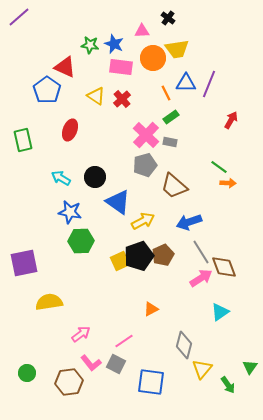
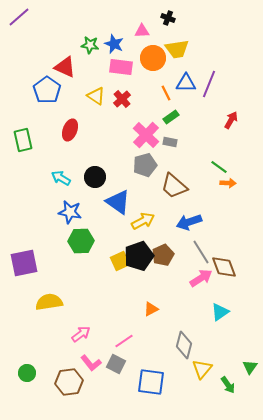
black cross at (168, 18): rotated 16 degrees counterclockwise
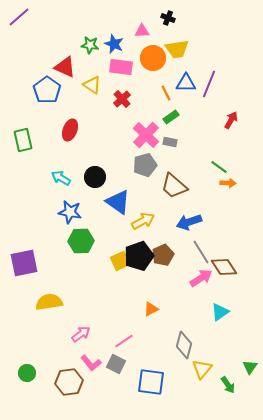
yellow triangle at (96, 96): moved 4 px left, 11 px up
brown diamond at (224, 267): rotated 12 degrees counterclockwise
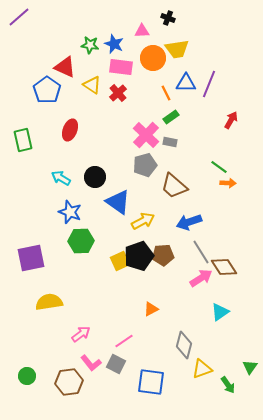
red cross at (122, 99): moved 4 px left, 6 px up
blue star at (70, 212): rotated 10 degrees clockwise
brown pentagon at (163, 255): rotated 20 degrees clockwise
purple square at (24, 263): moved 7 px right, 5 px up
yellow triangle at (202, 369): rotated 30 degrees clockwise
green circle at (27, 373): moved 3 px down
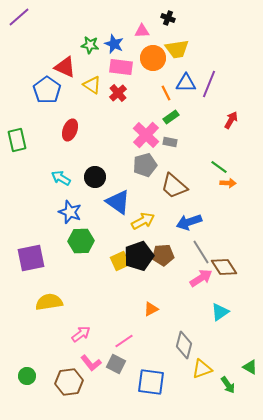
green rectangle at (23, 140): moved 6 px left
green triangle at (250, 367): rotated 35 degrees counterclockwise
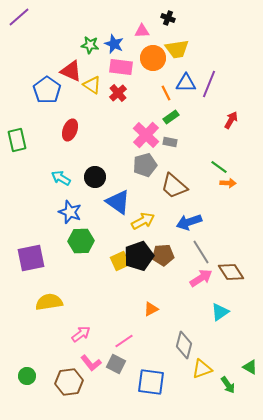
red triangle at (65, 67): moved 6 px right, 4 px down
brown diamond at (224, 267): moved 7 px right, 5 px down
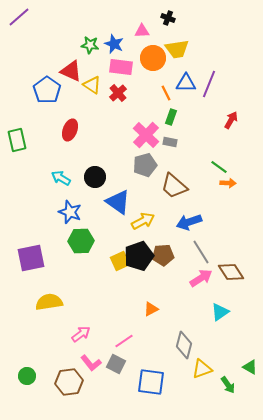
green rectangle at (171, 117): rotated 35 degrees counterclockwise
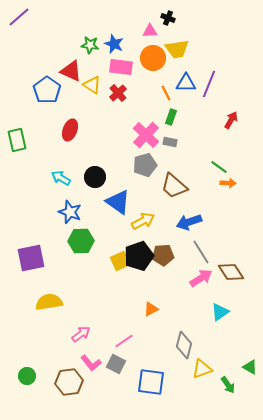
pink triangle at (142, 31): moved 8 px right
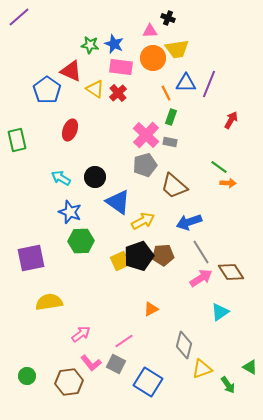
yellow triangle at (92, 85): moved 3 px right, 4 px down
blue square at (151, 382): moved 3 px left; rotated 24 degrees clockwise
